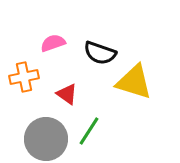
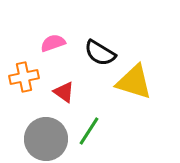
black semicircle: rotated 12 degrees clockwise
red triangle: moved 3 px left, 2 px up
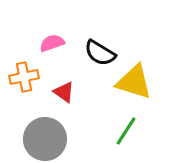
pink semicircle: moved 1 px left
green line: moved 37 px right
gray circle: moved 1 px left
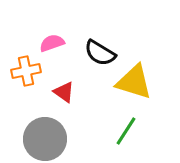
orange cross: moved 2 px right, 6 px up
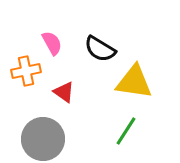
pink semicircle: rotated 80 degrees clockwise
black semicircle: moved 4 px up
yellow triangle: rotated 9 degrees counterclockwise
gray circle: moved 2 px left
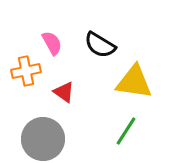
black semicircle: moved 4 px up
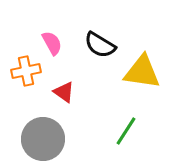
yellow triangle: moved 8 px right, 10 px up
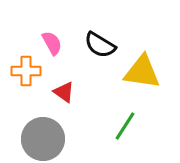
orange cross: rotated 12 degrees clockwise
green line: moved 1 px left, 5 px up
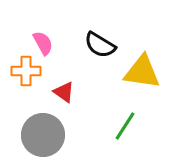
pink semicircle: moved 9 px left
gray circle: moved 4 px up
